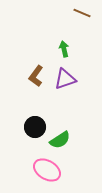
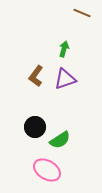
green arrow: rotated 28 degrees clockwise
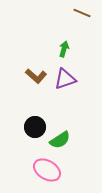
brown L-shape: rotated 85 degrees counterclockwise
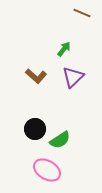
green arrow: rotated 21 degrees clockwise
purple triangle: moved 8 px right, 2 px up; rotated 25 degrees counterclockwise
black circle: moved 2 px down
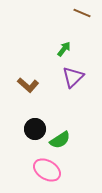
brown L-shape: moved 8 px left, 9 px down
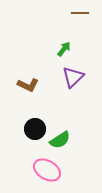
brown line: moved 2 px left; rotated 24 degrees counterclockwise
brown L-shape: rotated 15 degrees counterclockwise
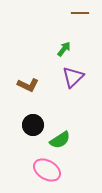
black circle: moved 2 px left, 4 px up
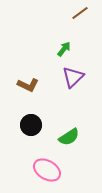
brown line: rotated 36 degrees counterclockwise
black circle: moved 2 px left
green semicircle: moved 9 px right, 3 px up
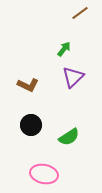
pink ellipse: moved 3 px left, 4 px down; rotated 20 degrees counterclockwise
